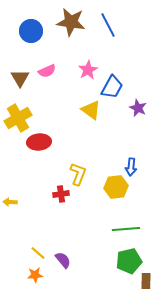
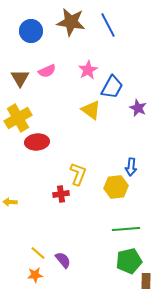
red ellipse: moved 2 px left
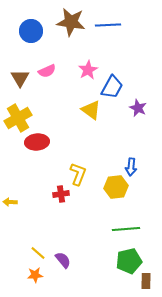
blue line: rotated 65 degrees counterclockwise
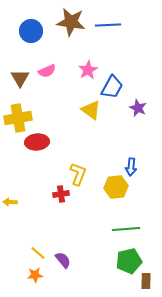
yellow cross: rotated 20 degrees clockwise
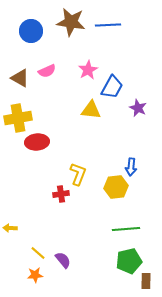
brown triangle: rotated 30 degrees counterclockwise
yellow triangle: rotated 30 degrees counterclockwise
yellow arrow: moved 26 px down
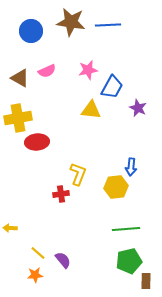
pink star: rotated 18 degrees clockwise
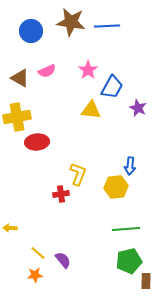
blue line: moved 1 px left, 1 px down
pink star: rotated 24 degrees counterclockwise
yellow cross: moved 1 px left, 1 px up
blue arrow: moved 1 px left, 1 px up
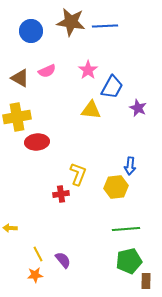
blue line: moved 2 px left
yellow line: moved 1 px down; rotated 21 degrees clockwise
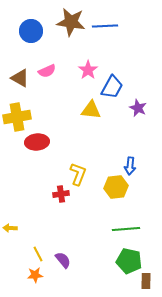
green pentagon: rotated 25 degrees clockwise
